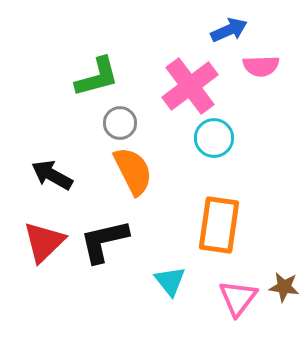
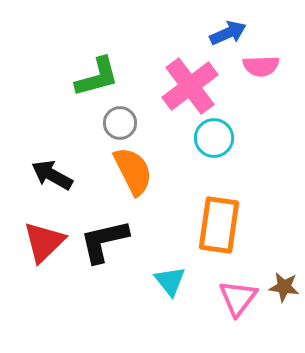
blue arrow: moved 1 px left, 3 px down
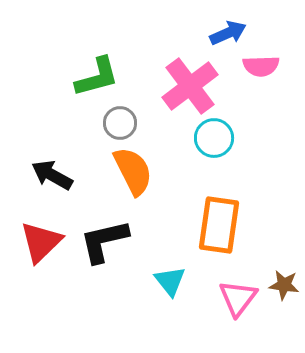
red triangle: moved 3 px left
brown star: moved 2 px up
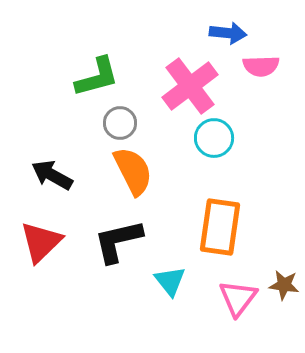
blue arrow: rotated 30 degrees clockwise
orange rectangle: moved 1 px right, 2 px down
black L-shape: moved 14 px right
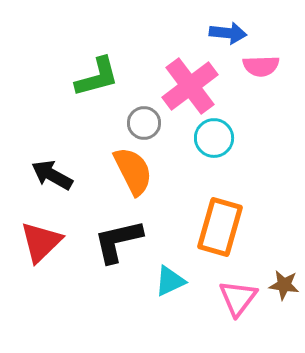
gray circle: moved 24 px right
orange rectangle: rotated 8 degrees clockwise
cyan triangle: rotated 44 degrees clockwise
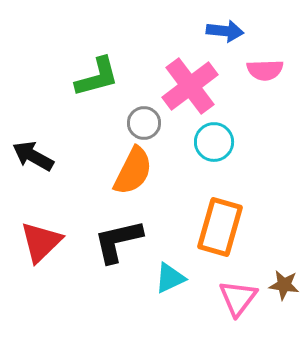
blue arrow: moved 3 px left, 2 px up
pink semicircle: moved 4 px right, 4 px down
cyan circle: moved 4 px down
orange semicircle: rotated 54 degrees clockwise
black arrow: moved 19 px left, 19 px up
cyan triangle: moved 3 px up
